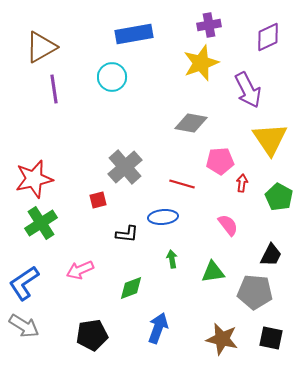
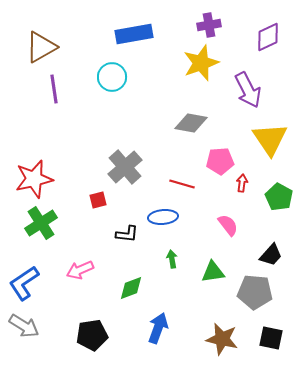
black trapezoid: rotated 15 degrees clockwise
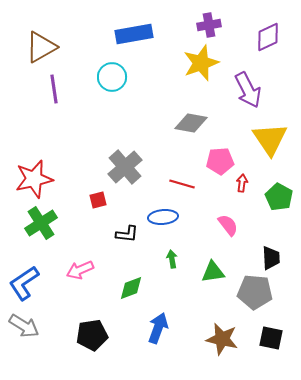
black trapezoid: moved 3 px down; rotated 45 degrees counterclockwise
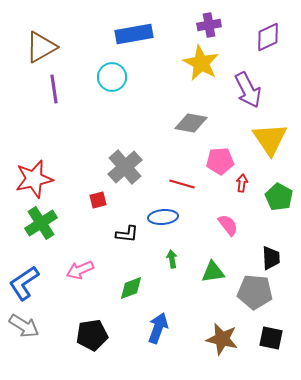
yellow star: rotated 24 degrees counterclockwise
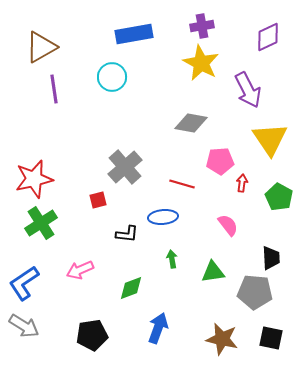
purple cross: moved 7 px left, 1 px down
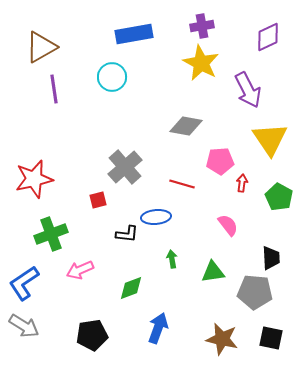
gray diamond: moved 5 px left, 3 px down
blue ellipse: moved 7 px left
green cross: moved 10 px right, 11 px down; rotated 12 degrees clockwise
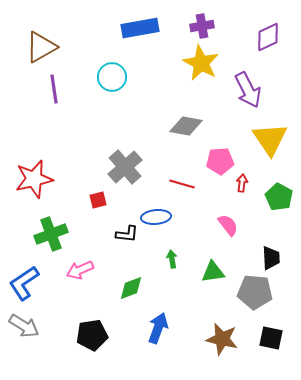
blue rectangle: moved 6 px right, 6 px up
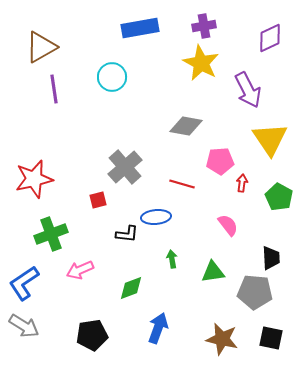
purple cross: moved 2 px right
purple diamond: moved 2 px right, 1 px down
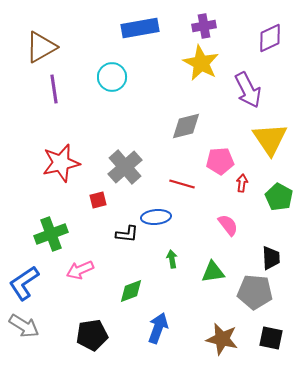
gray diamond: rotated 24 degrees counterclockwise
red star: moved 27 px right, 16 px up
green diamond: moved 3 px down
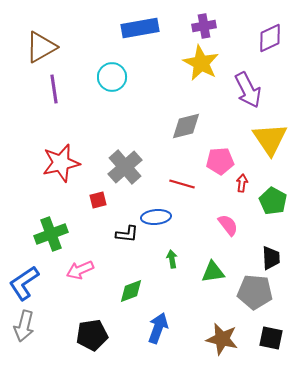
green pentagon: moved 6 px left, 4 px down
gray arrow: rotated 72 degrees clockwise
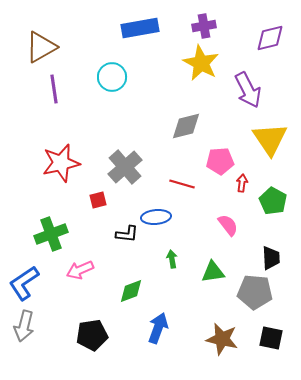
purple diamond: rotated 12 degrees clockwise
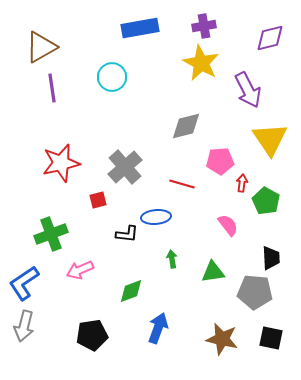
purple line: moved 2 px left, 1 px up
green pentagon: moved 7 px left
